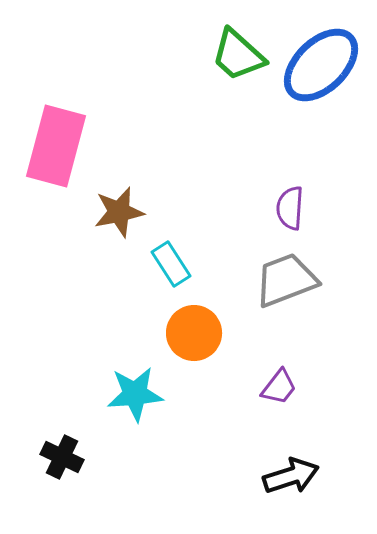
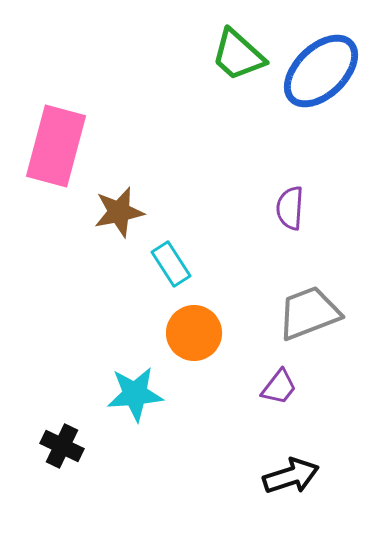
blue ellipse: moved 6 px down
gray trapezoid: moved 23 px right, 33 px down
black cross: moved 11 px up
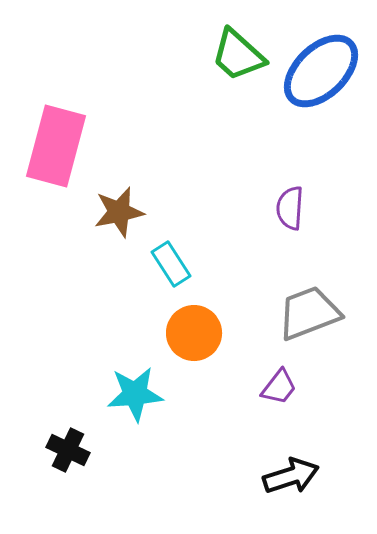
black cross: moved 6 px right, 4 px down
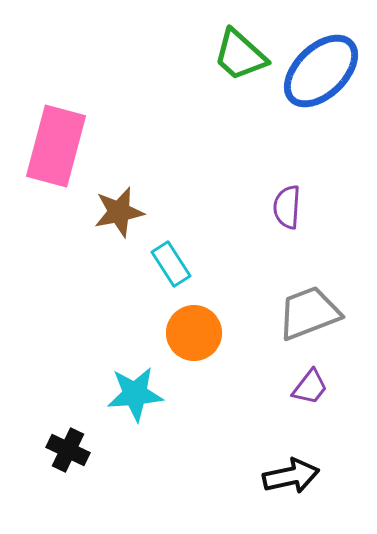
green trapezoid: moved 2 px right
purple semicircle: moved 3 px left, 1 px up
purple trapezoid: moved 31 px right
black arrow: rotated 6 degrees clockwise
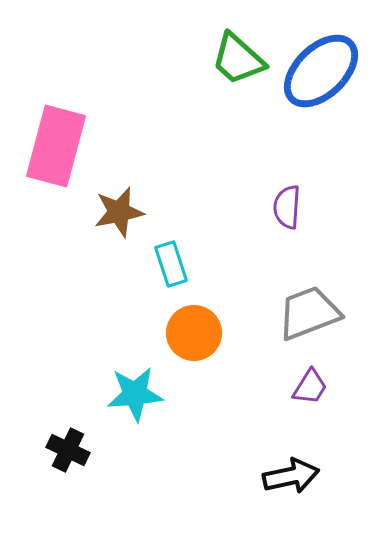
green trapezoid: moved 2 px left, 4 px down
cyan rectangle: rotated 15 degrees clockwise
purple trapezoid: rotated 6 degrees counterclockwise
